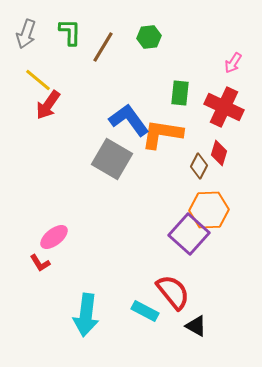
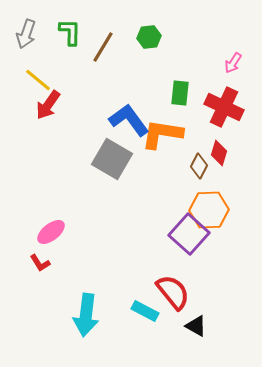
pink ellipse: moved 3 px left, 5 px up
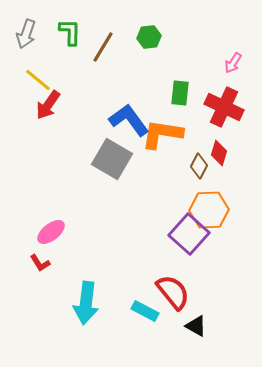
cyan arrow: moved 12 px up
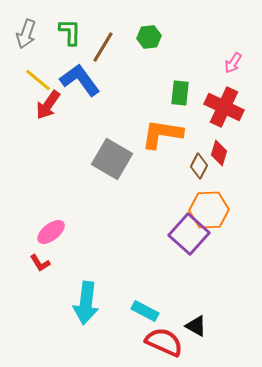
blue L-shape: moved 49 px left, 40 px up
red semicircle: moved 9 px left, 50 px down; rotated 27 degrees counterclockwise
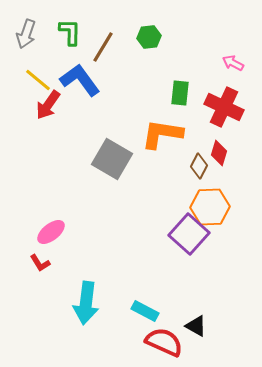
pink arrow: rotated 85 degrees clockwise
orange hexagon: moved 1 px right, 3 px up
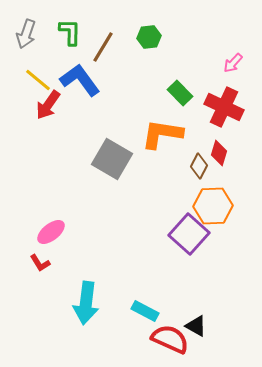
pink arrow: rotated 75 degrees counterclockwise
green rectangle: rotated 50 degrees counterclockwise
orange hexagon: moved 3 px right, 1 px up
red semicircle: moved 6 px right, 3 px up
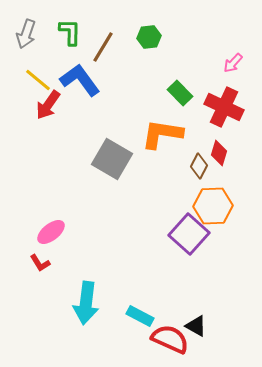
cyan rectangle: moved 5 px left, 5 px down
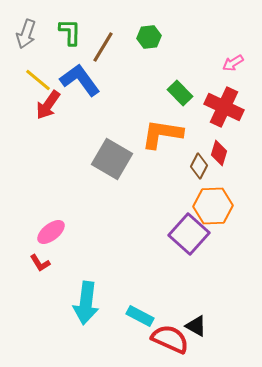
pink arrow: rotated 15 degrees clockwise
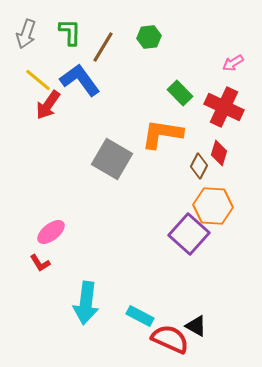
orange hexagon: rotated 6 degrees clockwise
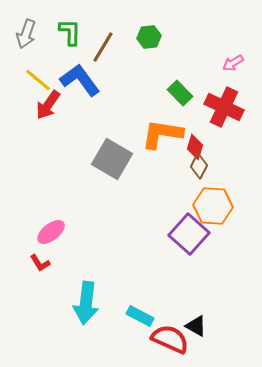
red diamond: moved 24 px left, 6 px up
